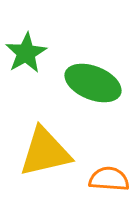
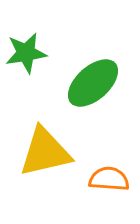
green star: rotated 21 degrees clockwise
green ellipse: rotated 64 degrees counterclockwise
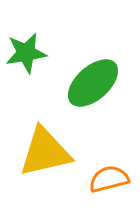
orange semicircle: rotated 18 degrees counterclockwise
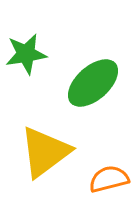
green star: moved 1 px down
yellow triangle: rotated 24 degrees counterclockwise
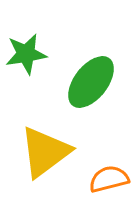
green ellipse: moved 2 px left, 1 px up; rotated 10 degrees counterclockwise
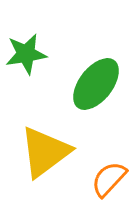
green ellipse: moved 5 px right, 2 px down
orange semicircle: rotated 33 degrees counterclockwise
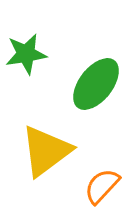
yellow triangle: moved 1 px right, 1 px up
orange semicircle: moved 7 px left, 7 px down
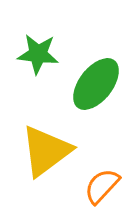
green star: moved 12 px right; rotated 15 degrees clockwise
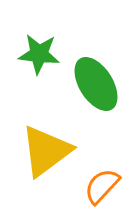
green star: moved 1 px right
green ellipse: rotated 70 degrees counterclockwise
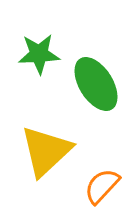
green star: rotated 9 degrees counterclockwise
yellow triangle: rotated 6 degrees counterclockwise
